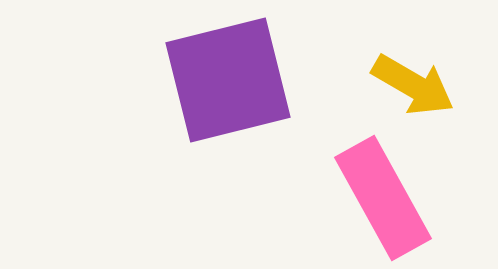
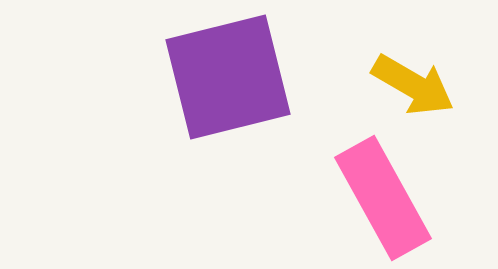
purple square: moved 3 px up
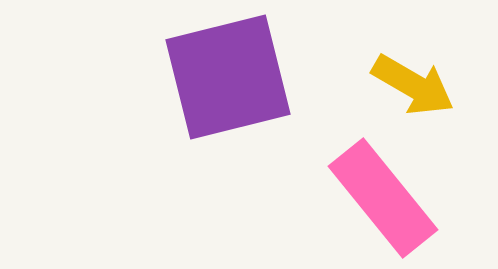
pink rectangle: rotated 10 degrees counterclockwise
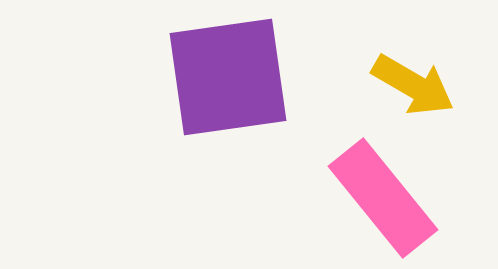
purple square: rotated 6 degrees clockwise
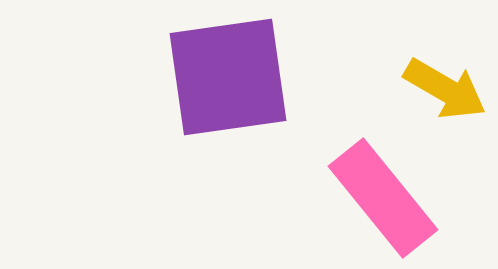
yellow arrow: moved 32 px right, 4 px down
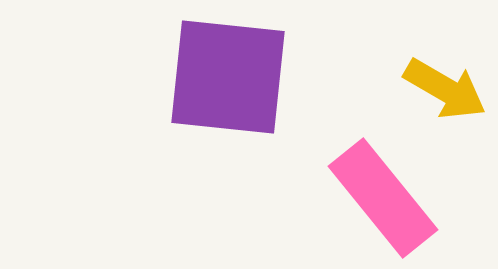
purple square: rotated 14 degrees clockwise
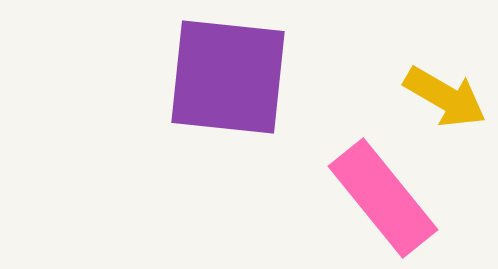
yellow arrow: moved 8 px down
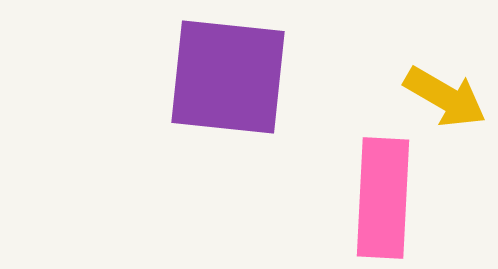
pink rectangle: rotated 42 degrees clockwise
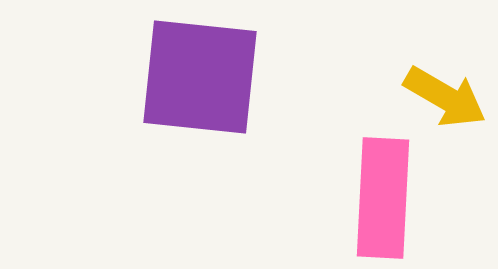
purple square: moved 28 px left
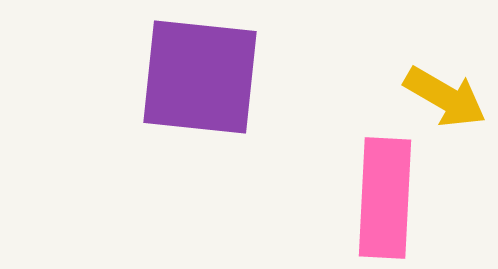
pink rectangle: moved 2 px right
